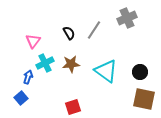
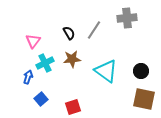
gray cross: rotated 18 degrees clockwise
brown star: moved 1 px right, 5 px up
black circle: moved 1 px right, 1 px up
blue square: moved 20 px right, 1 px down
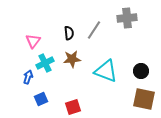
black semicircle: rotated 24 degrees clockwise
cyan triangle: rotated 15 degrees counterclockwise
blue square: rotated 16 degrees clockwise
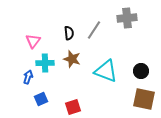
brown star: rotated 24 degrees clockwise
cyan cross: rotated 24 degrees clockwise
